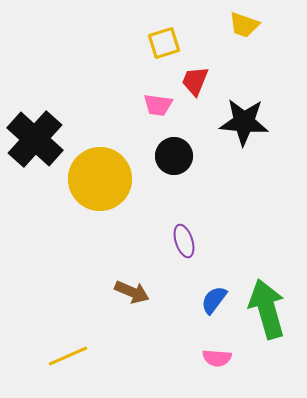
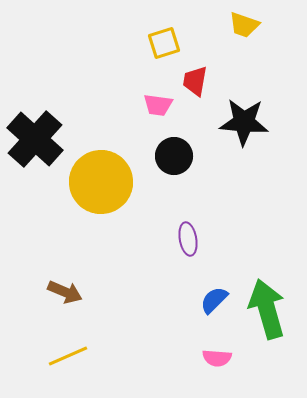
red trapezoid: rotated 12 degrees counterclockwise
yellow circle: moved 1 px right, 3 px down
purple ellipse: moved 4 px right, 2 px up; rotated 8 degrees clockwise
brown arrow: moved 67 px left
blue semicircle: rotated 8 degrees clockwise
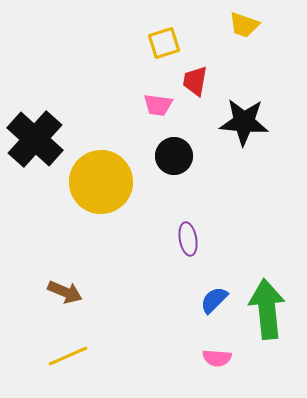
green arrow: rotated 10 degrees clockwise
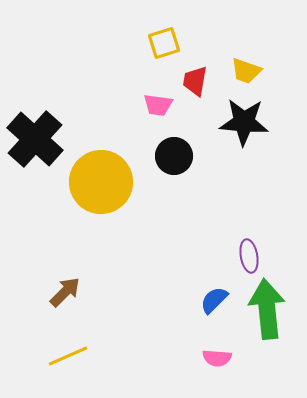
yellow trapezoid: moved 2 px right, 46 px down
purple ellipse: moved 61 px right, 17 px down
brown arrow: rotated 68 degrees counterclockwise
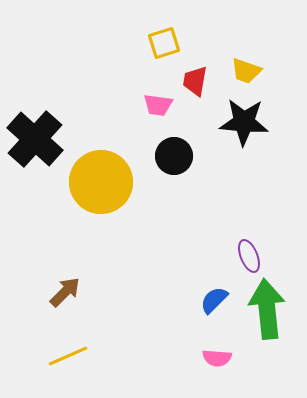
purple ellipse: rotated 12 degrees counterclockwise
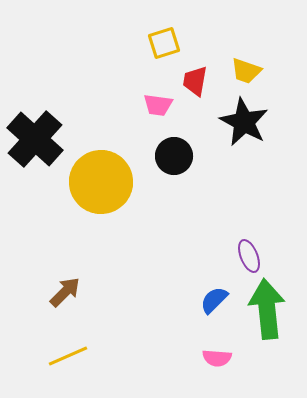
black star: rotated 24 degrees clockwise
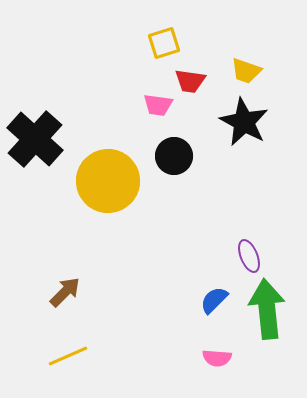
red trapezoid: moved 5 px left; rotated 92 degrees counterclockwise
yellow circle: moved 7 px right, 1 px up
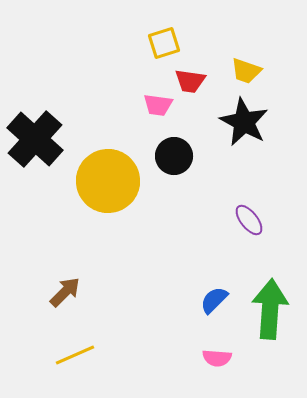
purple ellipse: moved 36 px up; rotated 16 degrees counterclockwise
green arrow: moved 3 px right; rotated 10 degrees clockwise
yellow line: moved 7 px right, 1 px up
